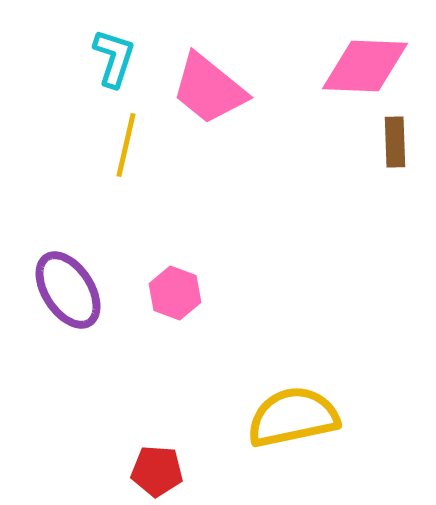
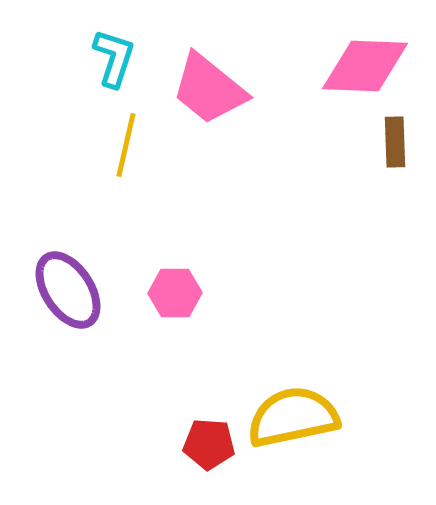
pink hexagon: rotated 21 degrees counterclockwise
red pentagon: moved 52 px right, 27 px up
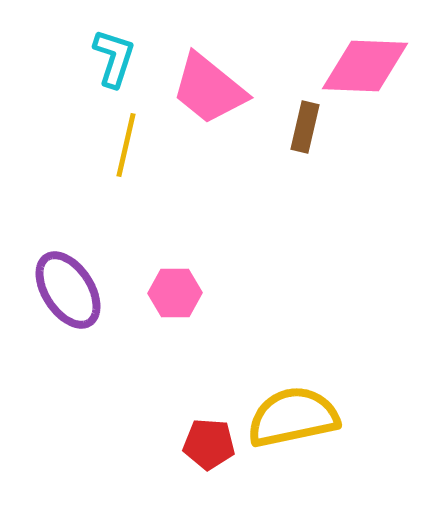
brown rectangle: moved 90 px left, 15 px up; rotated 15 degrees clockwise
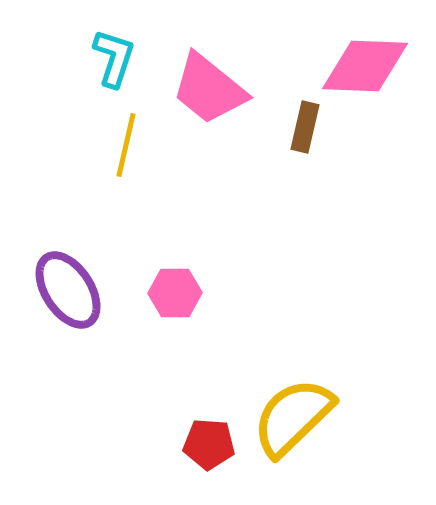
yellow semicircle: rotated 32 degrees counterclockwise
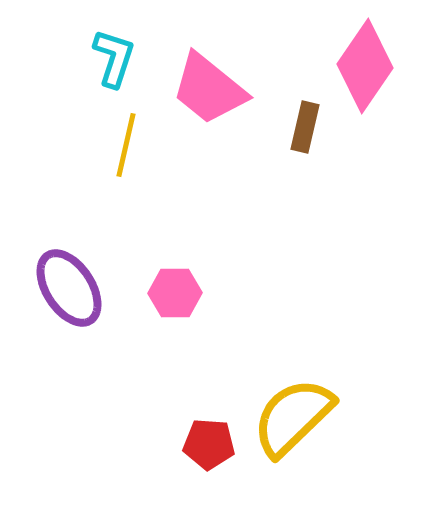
pink diamond: rotated 58 degrees counterclockwise
purple ellipse: moved 1 px right, 2 px up
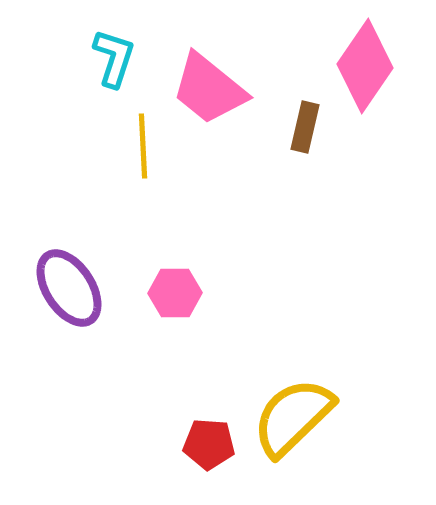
yellow line: moved 17 px right, 1 px down; rotated 16 degrees counterclockwise
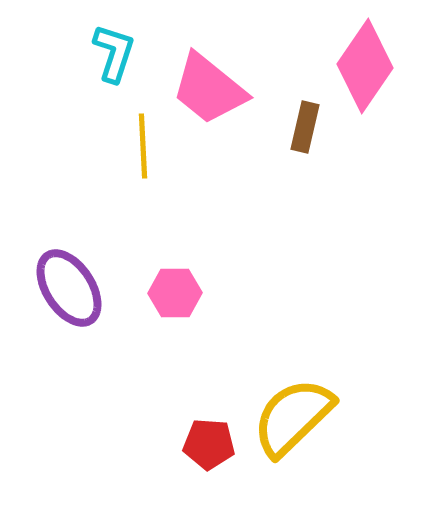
cyan L-shape: moved 5 px up
